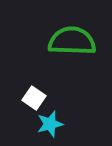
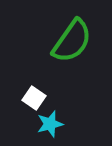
green semicircle: rotated 123 degrees clockwise
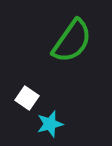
white square: moved 7 px left
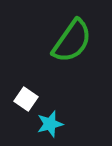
white square: moved 1 px left, 1 px down
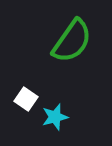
cyan star: moved 5 px right, 7 px up
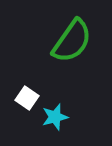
white square: moved 1 px right, 1 px up
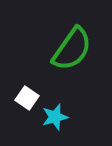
green semicircle: moved 8 px down
